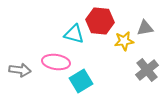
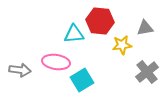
cyan triangle: rotated 20 degrees counterclockwise
yellow star: moved 2 px left, 4 px down
gray cross: moved 2 px down
cyan square: moved 1 px right, 1 px up
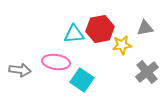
red hexagon: moved 8 px down; rotated 16 degrees counterclockwise
cyan square: rotated 25 degrees counterclockwise
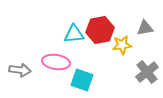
red hexagon: moved 1 px down
cyan square: rotated 15 degrees counterclockwise
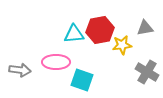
pink ellipse: rotated 8 degrees counterclockwise
gray cross: rotated 20 degrees counterclockwise
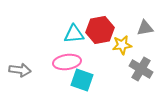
pink ellipse: moved 11 px right; rotated 8 degrees counterclockwise
gray cross: moved 6 px left, 3 px up
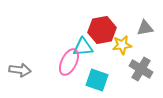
red hexagon: moved 2 px right
cyan triangle: moved 9 px right, 13 px down
pink ellipse: moved 2 px right; rotated 56 degrees counterclockwise
cyan square: moved 15 px right
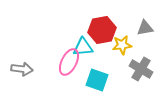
gray arrow: moved 2 px right, 1 px up
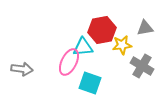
gray cross: moved 1 px right, 3 px up
cyan square: moved 7 px left, 3 px down
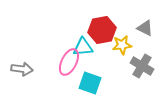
gray triangle: rotated 36 degrees clockwise
